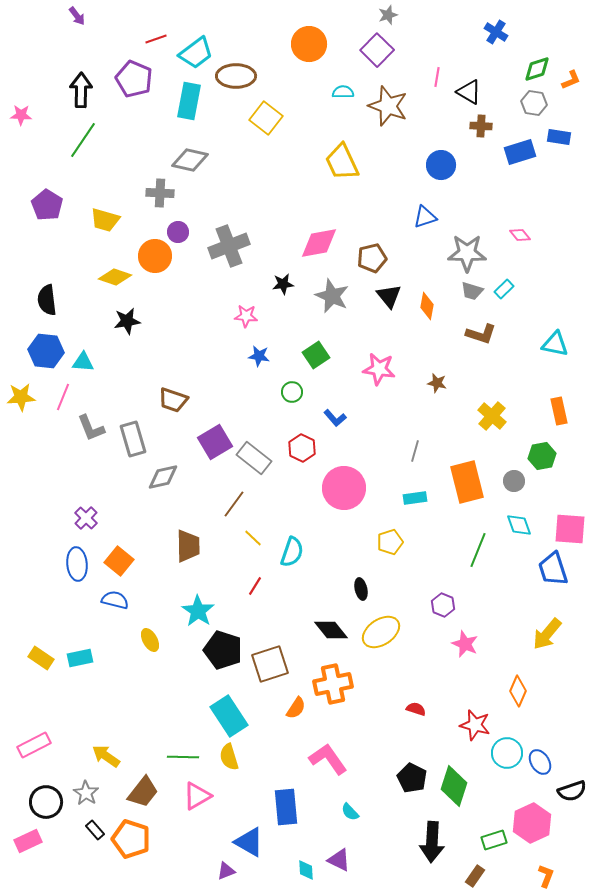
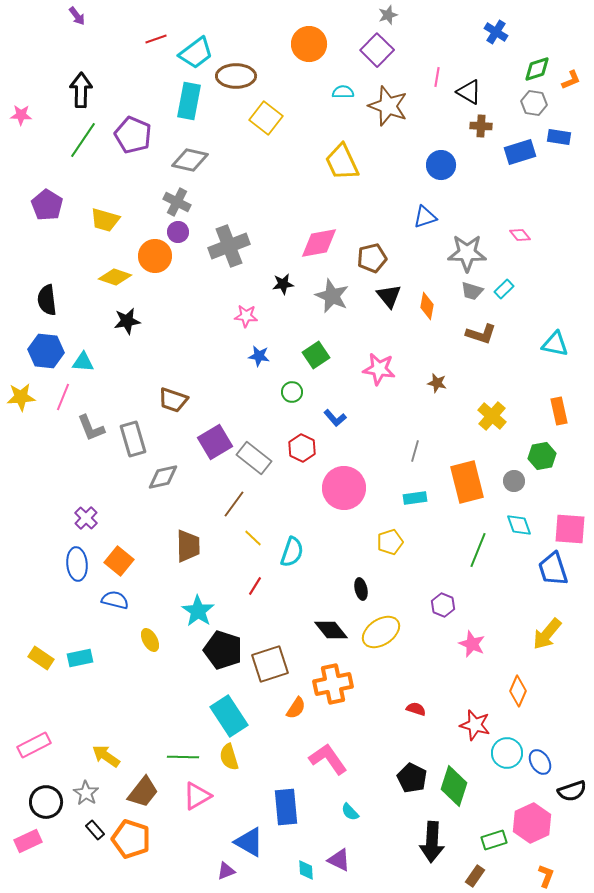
purple pentagon at (134, 79): moved 1 px left, 56 px down
gray cross at (160, 193): moved 17 px right, 9 px down; rotated 24 degrees clockwise
pink star at (465, 644): moved 7 px right
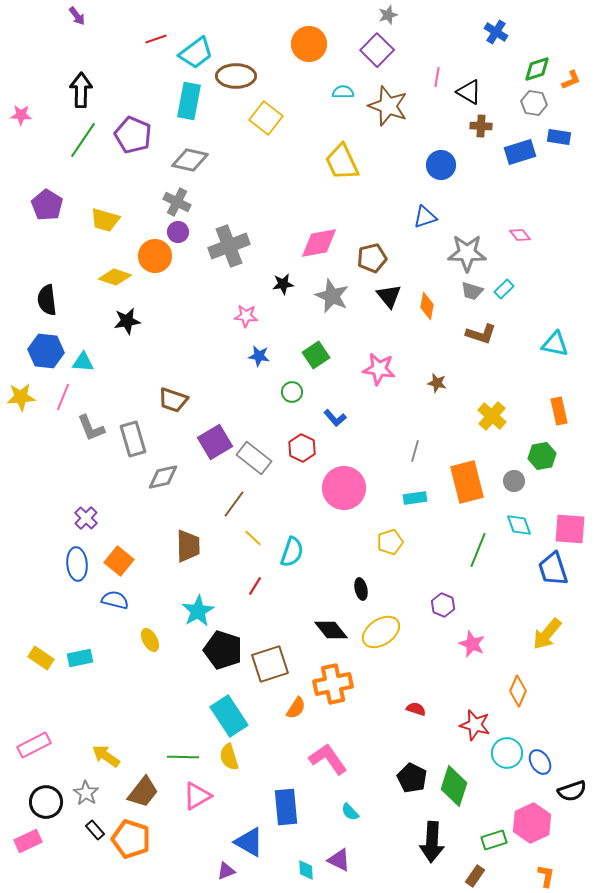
cyan star at (198, 611): rotated 8 degrees clockwise
orange L-shape at (546, 876): rotated 10 degrees counterclockwise
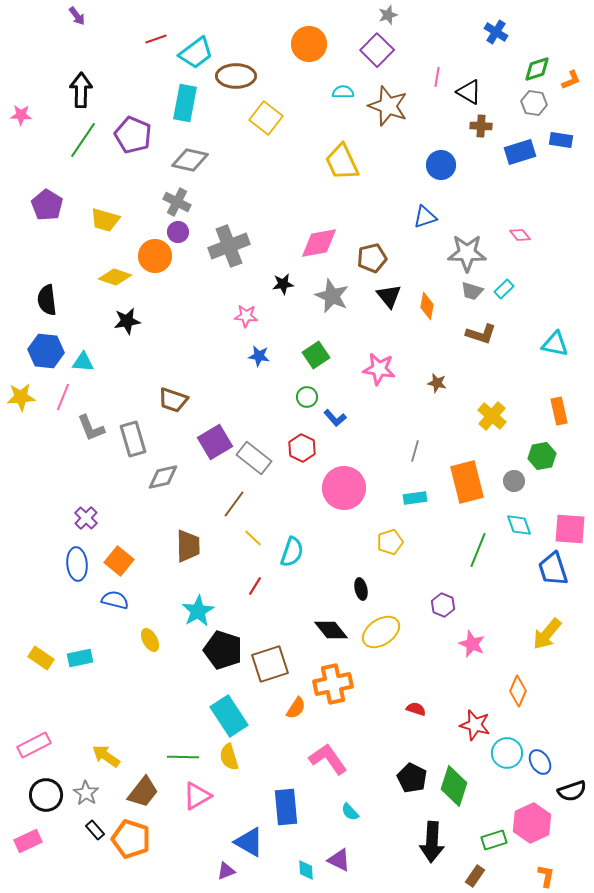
cyan rectangle at (189, 101): moved 4 px left, 2 px down
blue rectangle at (559, 137): moved 2 px right, 3 px down
green circle at (292, 392): moved 15 px right, 5 px down
black circle at (46, 802): moved 7 px up
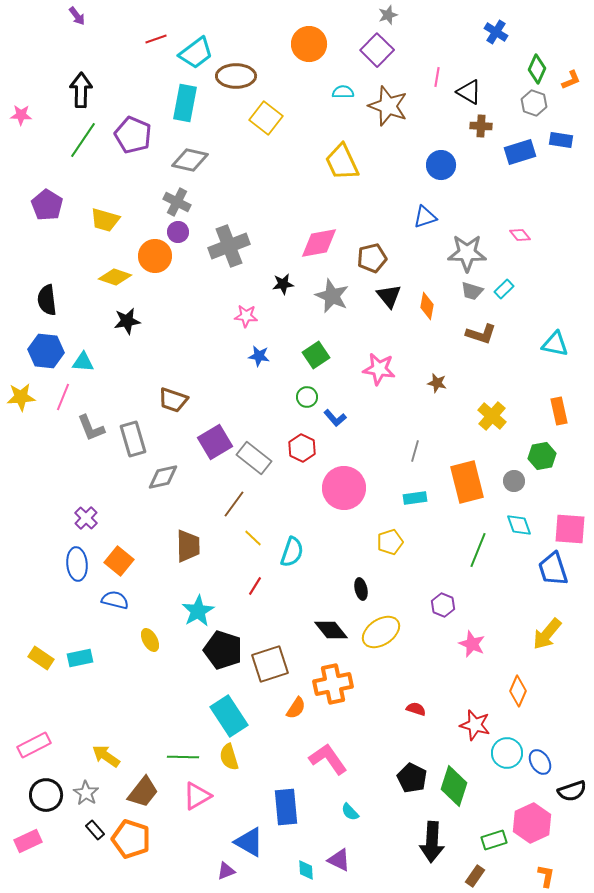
green diamond at (537, 69): rotated 48 degrees counterclockwise
gray hexagon at (534, 103): rotated 10 degrees clockwise
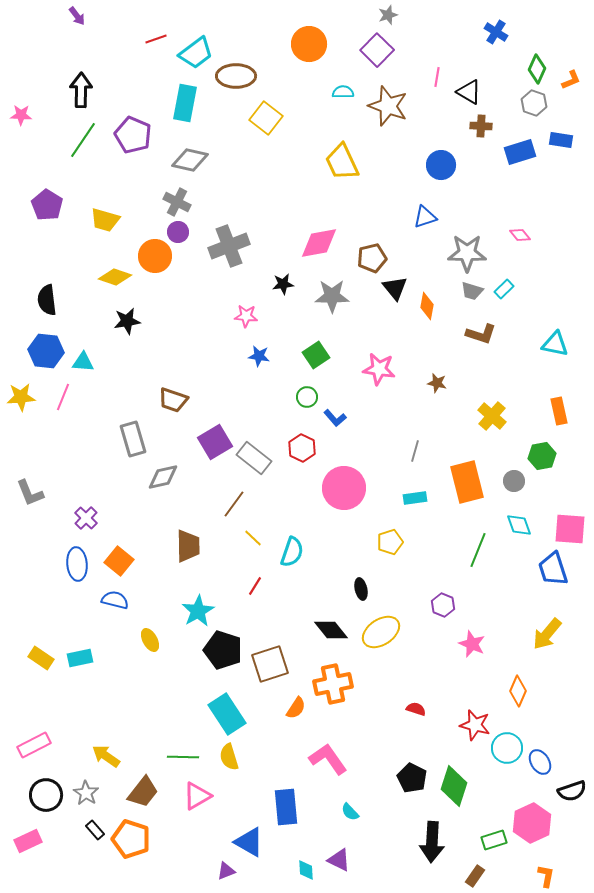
gray star at (332, 296): rotated 24 degrees counterclockwise
black triangle at (389, 296): moved 6 px right, 8 px up
gray L-shape at (91, 428): moved 61 px left, 65 px down
cyan rectangle at (229, 716): moved 2 px left, 2 px up
cyan circle at (507, 753): moved 5 px up
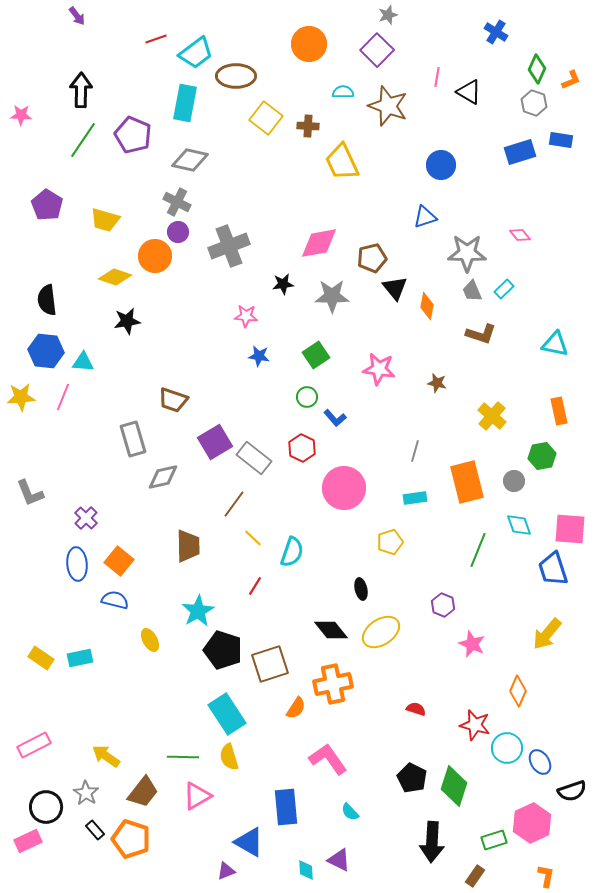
brown cross at (481, 126): moved 173 px left
gray trapezoid at (472, 291): rotated 50 degrees clockwise
black circle at (46, 795): moved 12 px down
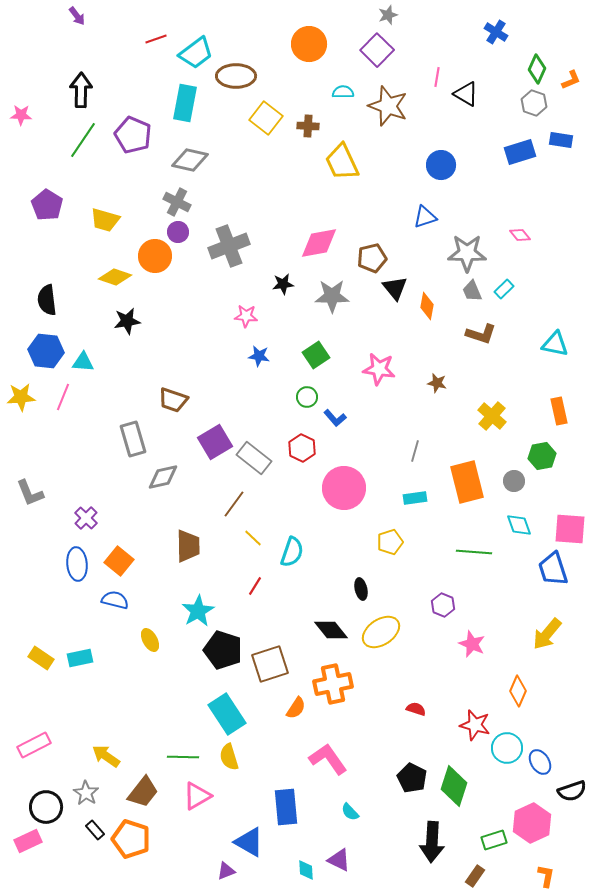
black triangle at (469, 92): moved 3 px left, 2 px down
green line at (478, 550): moved 4 px left, 2 px down; rotated 72 degrees clockwise
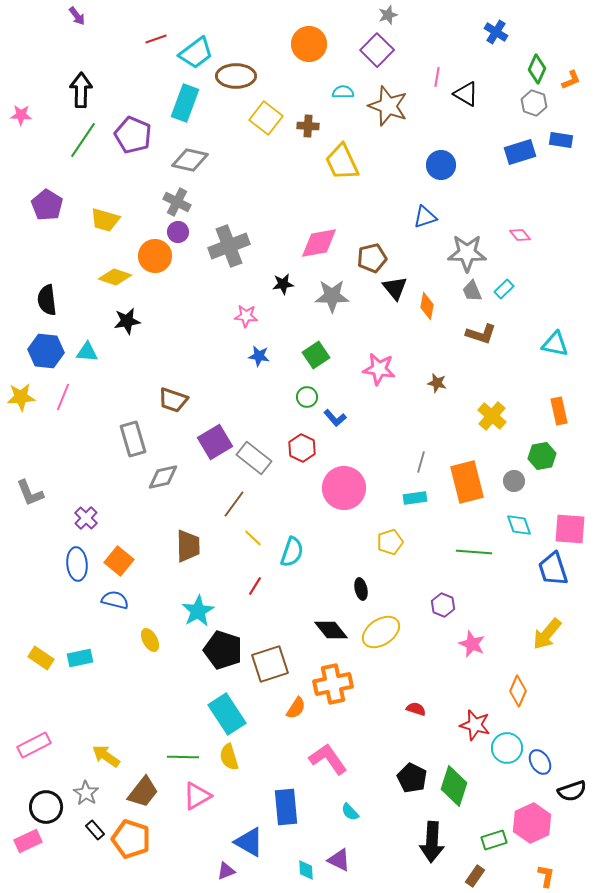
cyan rectangle at (185, 103): rotated 9 degrees clockwise
cyan triangle at (83, 362): moved 4 px right, 10 px up
gray line at (415, 451): moved 6 px right, 11 px down
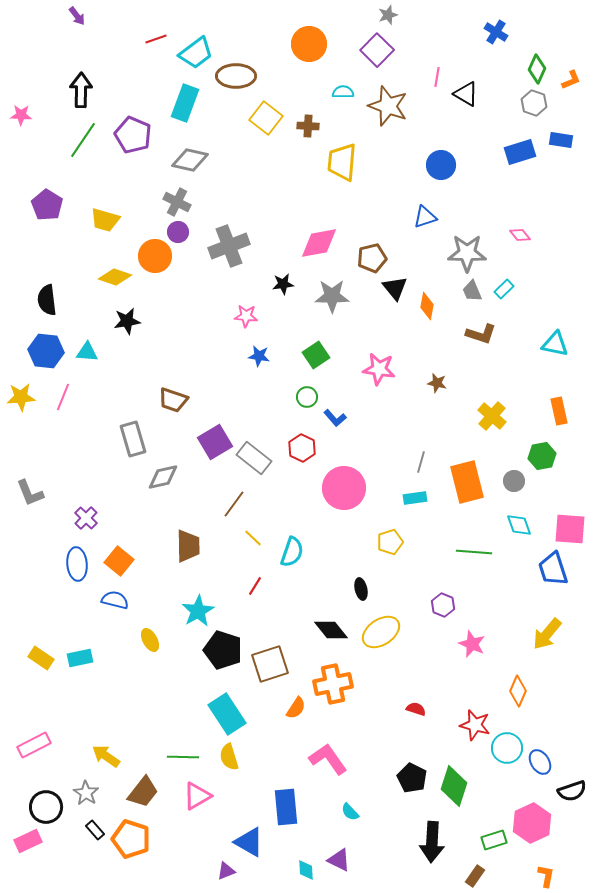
yellow trapezoid at (342, 162): rotated 30 degrees clockwise
